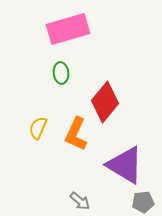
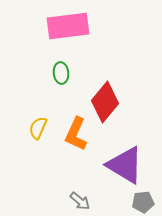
pink rectangle: moved 3 px up; rotated 9 degrees clockwise
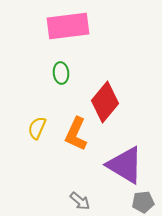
yellow semicircle: moved 1 px left
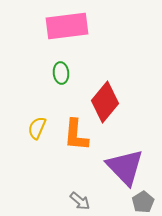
pink rectangle: moved 1 px left
orange L-shape: moved 1 px down; rotated 20 degrees counterclockwise
purple triangle: moved 2 px down; rotated 15 degrees clockwise
gray pentagon: rotated 25 degrees counterclockwise
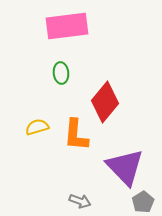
yellow semicircle: moved 1 px up; rotated 50 degrees clockwise
gray arrow: rotated 20 degrees counterclockwise
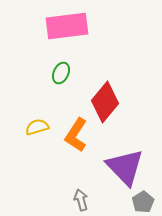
green ellipse: rotated 30 degrees clockwise
orange L-shape: rotated 28 degrees clockwise
gray arrow: moved 1 px right, 1 px up; rotated 125 degrees counterclockwise
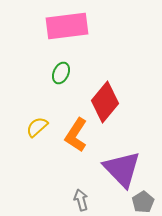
yellow semicircle: rotated 25 degrees counterclockwise
purple triangle: moved 3 px left, 2 px down
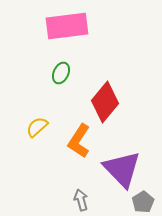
orange L-shape: moved 3 px right, 6 px down
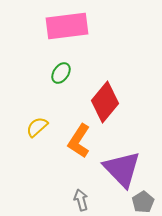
green ellipse: rotated 10 degrees clockwise
